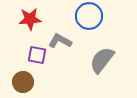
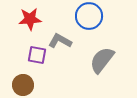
brown circle: moved 3 px down
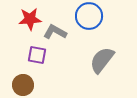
gray L-shape: moved 5 px left, 9 px up
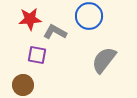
gray semicircle: moved 2 px right
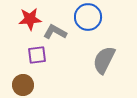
blue circle: moved 1 px left, 1 px down
purple square: rotated 18 degrees counterclockwise
gray semicircle: rotated 12 degrees counterclockwise
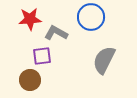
blue circle: moved 3 px right
gray L-shape: moved 1 px right, 1 px down
purple square: moved 5 px right, 1 px down
brown circle: moved 7 px right, 5 px up
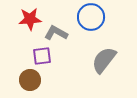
gray semicircle: rotated 12 degrees clockwise
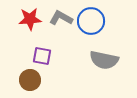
blue circle: moved 4 px down
gray L-shape: moved 5 px right, 15 px up
purple square: rotated 18 degrees clockwise
gray semicircle: rotated 116 degrees counterclockwise
